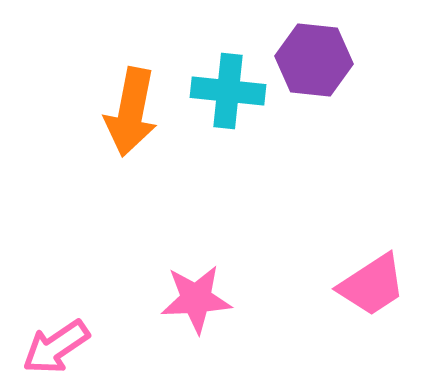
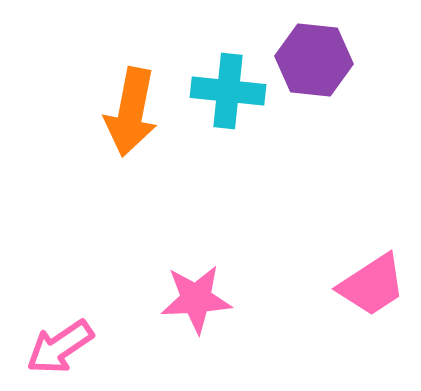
pink arrow: moved 4 px right
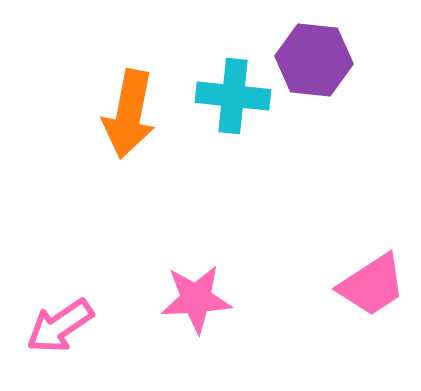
cyan cross: moved 5 px right, 5 px down
orange arrow: moved 2 px left, 2 px down
pink arrow: moved 21 px up
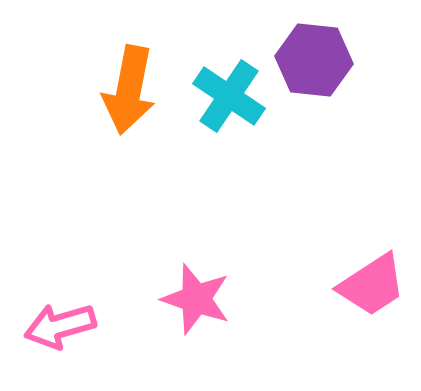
cyan cross: moved 4 px left; rotated 28 degrees clockwise
orange arrow: moved 24 px up
pink star: rotated 22 degrees clockwise
pink arrow: rotated 18 degrees clockwise
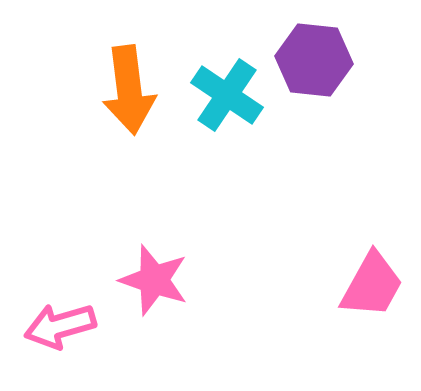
orange arrow: rotated 18 degrees counterclockwise
cyan cross: moved 2 px left, 1 px up
pink trapezoid: rotated 28 degrees counterclockwise
pink star: moved 42 px left, 19 px up
